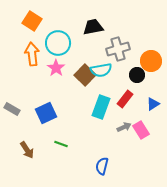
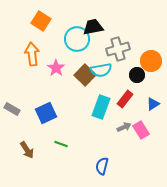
orange square: moved 9 px right
cyan circle: moved 19 px right, 4 px up
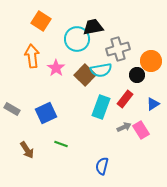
orange arrow: moved 2 px down
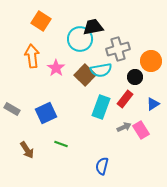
cyan circle: moved 3 px right
black circle: moved 2 px left, 2 px down
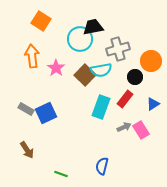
gray rectangle: moved 14 px right
green line: moved 30 px down
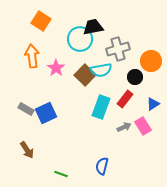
pink rectangle: moved 2 px right, 4 px up
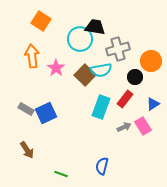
black trapezoid: moved 2 px right; rotated 20 degrees clockwise
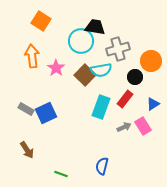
cyan circle: moved 1 px right, 2 px down
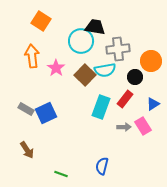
gray cross: rotated 10 degrees clockwise
cyan semicircle: moved 4 px right
gray arrow: rotated 24 degrees clockwise
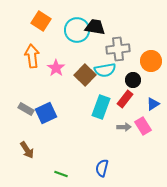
cyan circle: moved 4 px left, 11 px up
black circle: moved 2 px left, 3 px down
blue semicircle: moved 2 px down
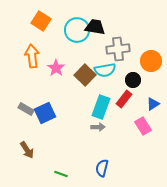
red rectangle: moved 1 px left
blue square: moved 1 px left
gray arrow: moved 26 px left
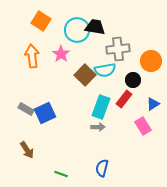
pink star: moved 5 px right, 14 px up
